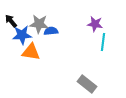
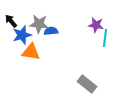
purple star: moved 1 px right, 1 px down
blue star: rotated 12 degrees counterclockwise
cyan line: moved 2 px right, 4 px up
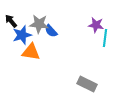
blue semicircle: rotated 128 degrees counterclockwise
gray rectangle: rotated 12 degrees counterclockwise
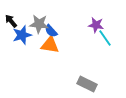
cyan line: rotated 42 degrees counterclockwise
orange triangle: moved 19 px right, 7 px up
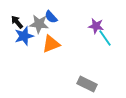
black arrow: moved 6 px right, 1 px down
purple star: moved 1 px down
blue semicircle: moved 14 px up
blue star: moved 2 px right, 1 px down
orange triangle: moved 1 px right, 1 px up; rotated 30 degrees counterclockwise
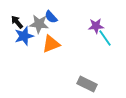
purple star: rotated 14 degrees counterclockwise
